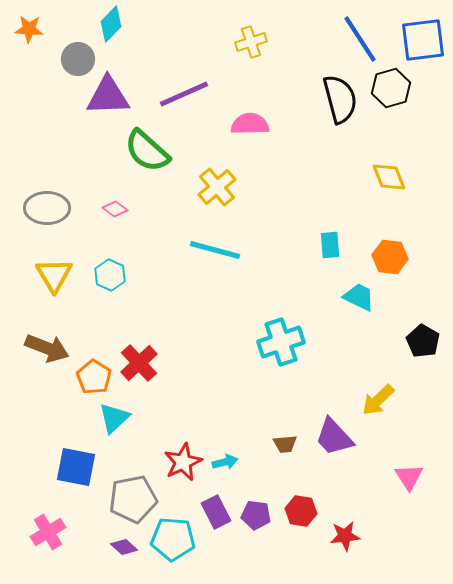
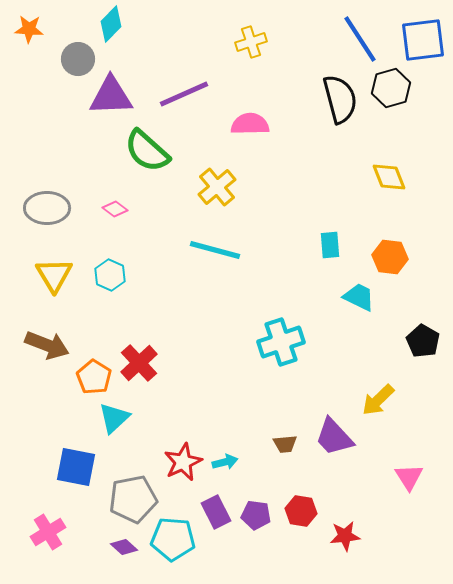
purple triangle at (108, 96): moved 3 px right
brown arrow at (47, 348): moved 3 px up
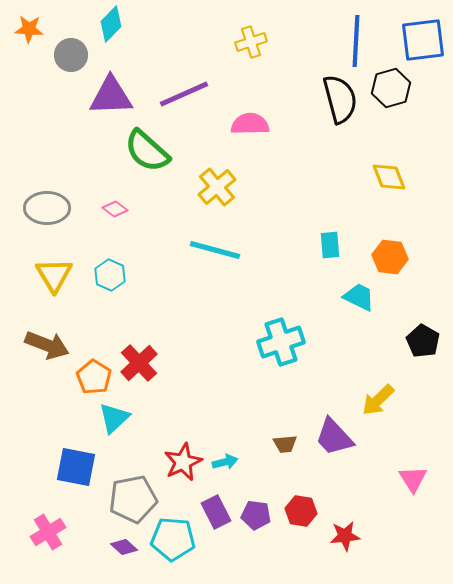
blue line at (360, 39): moved 4 px left, 2 px down; rotated 36 degrees clockwise
gray circle at (78, 59): moved 7 px left, 4 px up
pink triangle at (409, 477): moved 4 px right, 2 px down
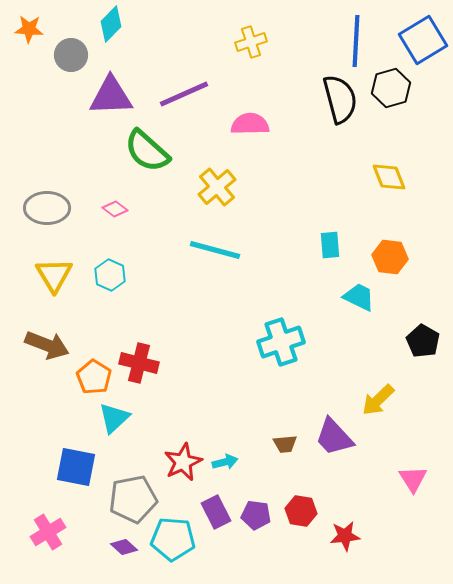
blue square at (423, 40): rotated 24 degrees counterclockwise
red cross at (139, 363): rotated 33 degrees counterclockwise
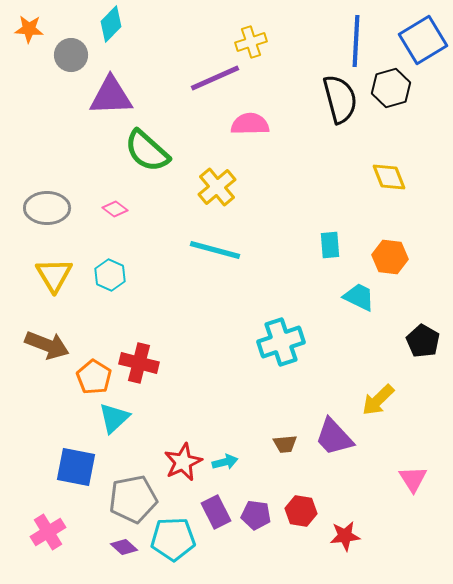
purple line at (184, 94): moved 31 px right, 16 px up
cyan pentagon at (173, 539): rotated 6 degrees counterclockwise
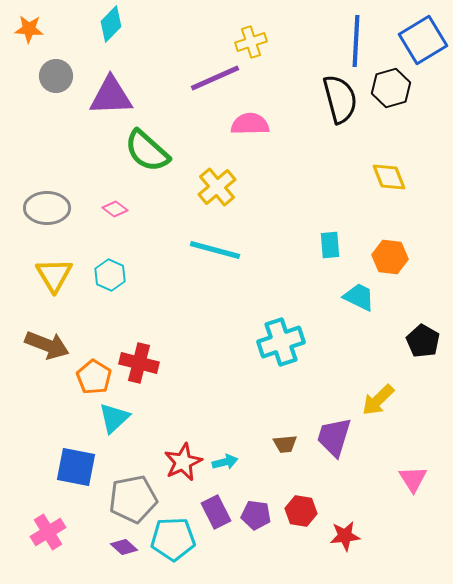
gray circle at (71, 55): moved 15 px left, 21 px down
purple trapezoid at (334, 437): rotated 60 degrees clockwise
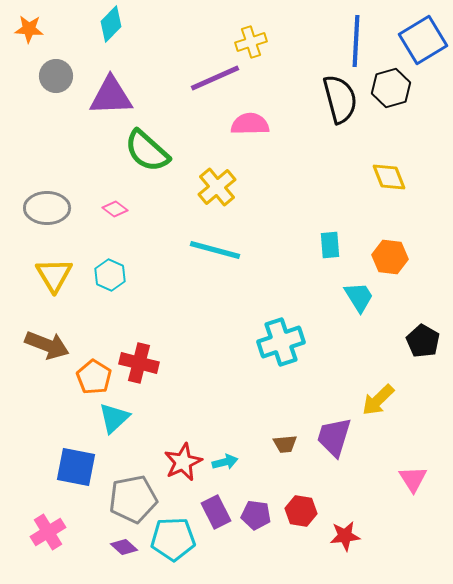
cyan trapezoid at (359, 297): rotated 32 degrees clockwise
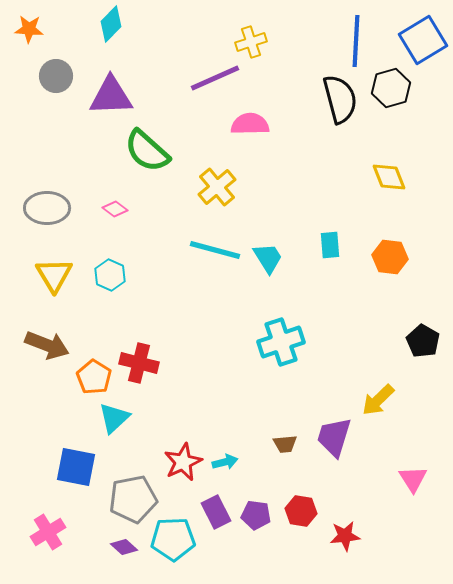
cyan trapezoid at (359, 297): moved 91 px left, 39 px up
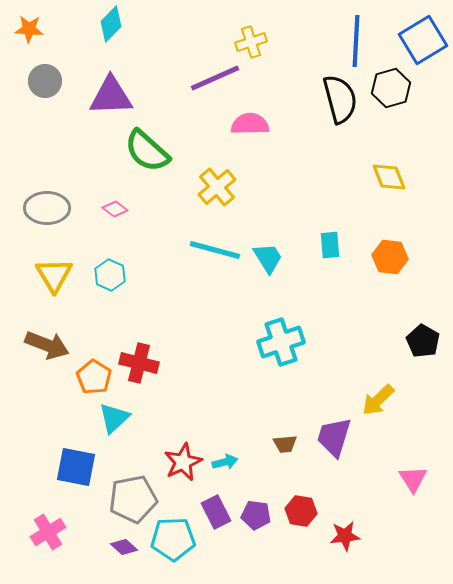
gray circle at (56, 76): moved 11 px left, 5 px down
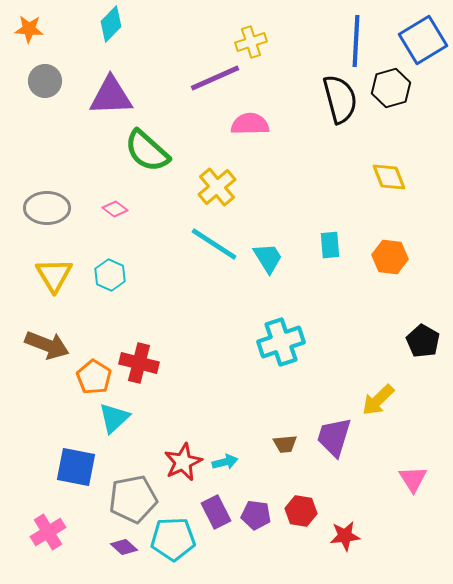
cyan line at (215, 250): moved 1 px left, 6 px up; rotated 18 degrees clockwise
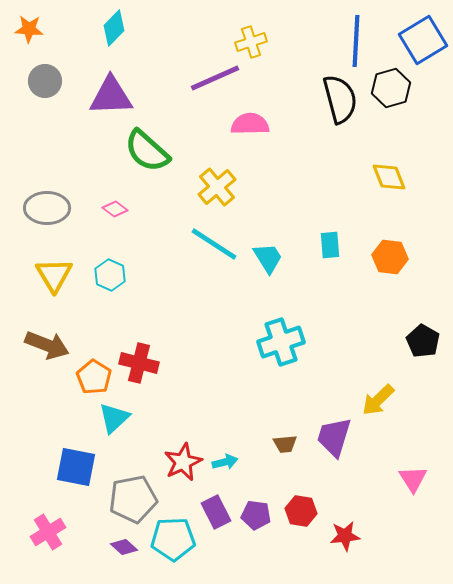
cyan diamond at (111, 24): moved 3 px right, 4 px down
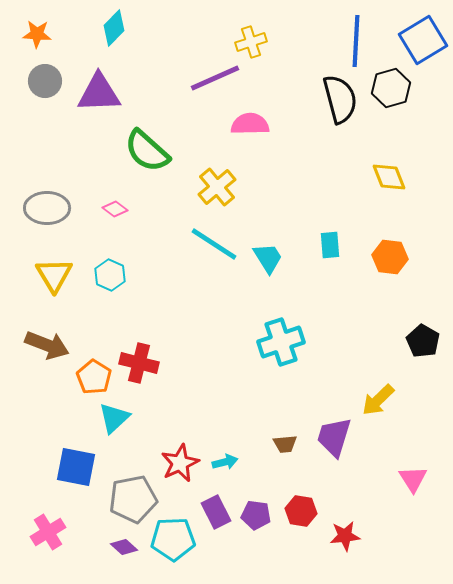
orange star at (29, 29): moved 8 px right, 5 px down
purple triangle at (111, 96): moved 12 px left, 3 px up
red star at (183, 462): moved 3 px left, 1 px down
